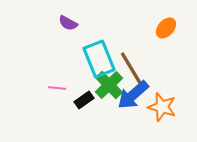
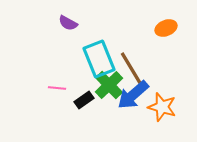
orange ellipse: rotated 25 degrees clockwise
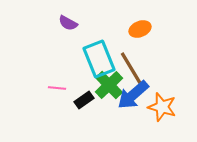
orange ellipse: moved 26 px left, 1 px down
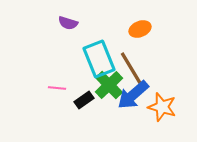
purple semicircle: rotated 12 degrees counterclockwise
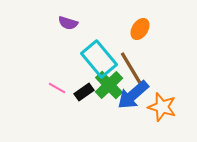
orange ellipse: rotated 35 degrees counterclockwise
cyan rectangle: rotated 18 degrees counterclockwise
pink line: rotated 24 degrees clockwise
black rectangle: moved 8 px up
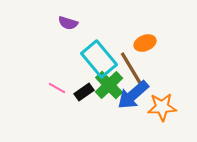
orange ellipse: moved 5 px right, 14 px down; rotated 35 degrees clockwise
orange star: rotated 20 degrees counterclockwise
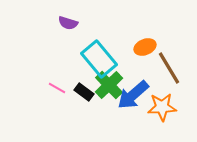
orange ellipse: moved 4 px down
brown line: moved 38 px right
black rectangle: rotated 72 degrees clockwise
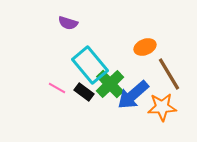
cyan rectangle: moved 9 px left, 6 px down
brown line: moved 6 px down
green cross: moved 1 px right, 1 px up
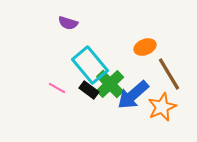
black rectangle: moved 5 px right, 2 px up
orange star: rotated 20 degrees counterclockwise
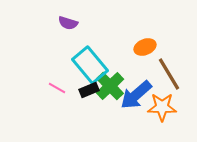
green cross: moved 2 px down
black rectangle: rotated 60 degrees counterclockwise
blue arrow: moved 3 px right
orange star: rotated 24 degrees clockwise
